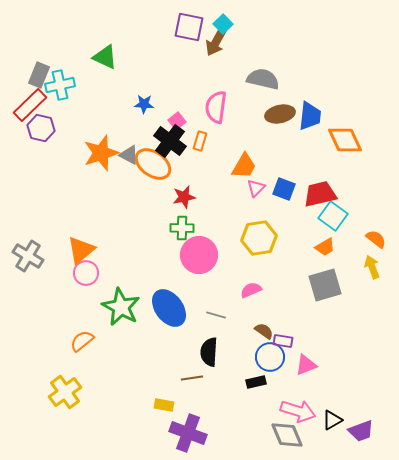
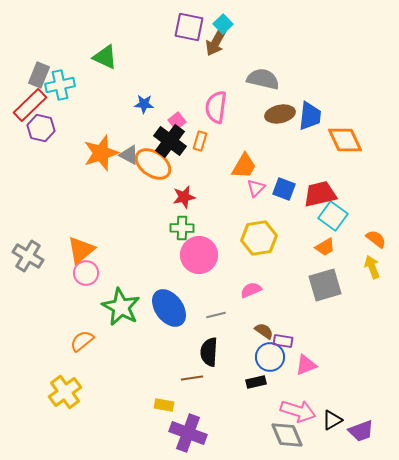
gray line at (216, 315): rotated 30 degrees counterclockwise
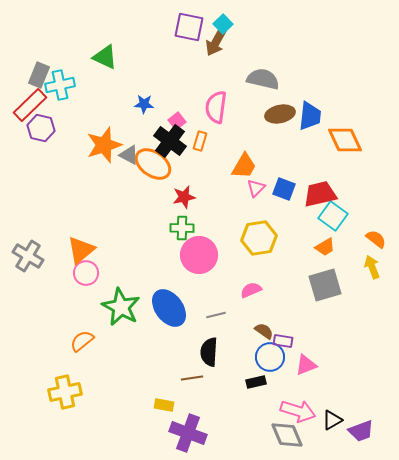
orange star at (101, 153): moved 3 px right, 8 px up
yellow cross at (65, 392): rotated 24 degrees clockwise
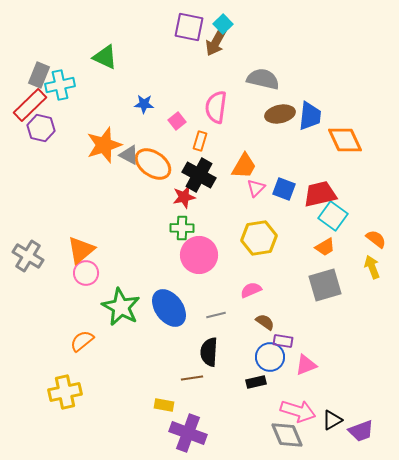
black cross at (170, 141): moved 29 px right, 34 px down; rotated 8 degrees counterclockwise
brown semicircle at (264, 331): moved 1 px right, 9 px up
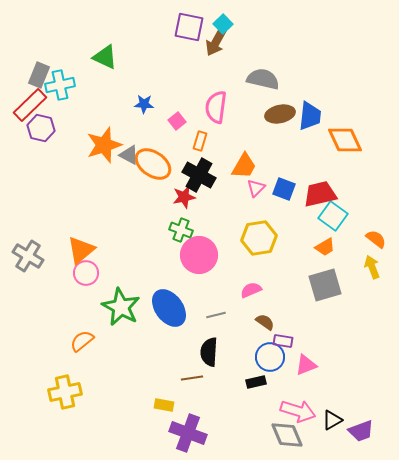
green cross at (182, 228): moved 1 px left, 2 px down; rotated 20 degrees clockwise
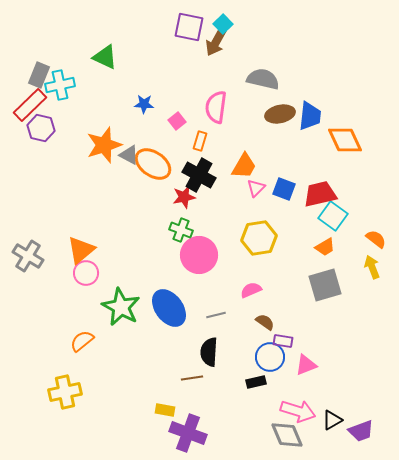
yellow rectangle at (164, 405): moved 1 px right, 5 px down
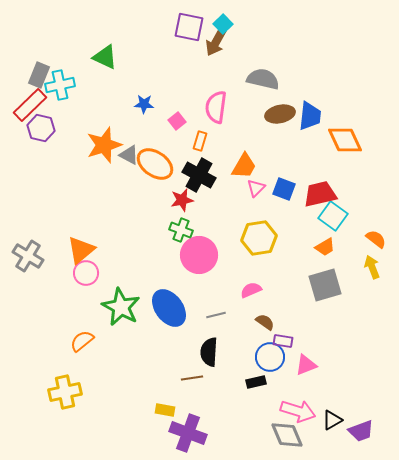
orange ellipse at (153, 164): moved 2 px right
red star at (184, 197): moved 2 px left, 3 px down
